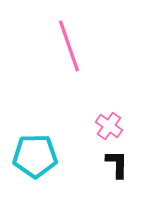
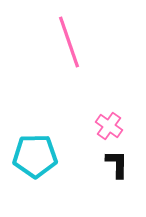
pink line: moved 4 px up
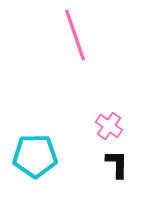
pink line: moved 6 px right, 7 px up
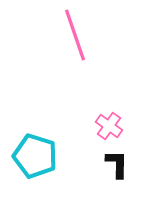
cyan pentagon: rotated 18 degrees clockwise
